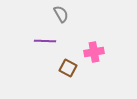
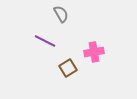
purple line: rotated 25 degrees clockwise
brown square: rotated 30 degrees clockwise
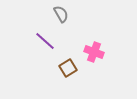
purple line: rotated 15 degrees clockwise
pink cross: rotated 30 degrees clockwise
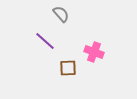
gray semicircle: rotated 12 degrees counterclockwise
brown square: rotated 30 degrees clockwise
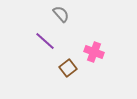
brown square: rotated 36 degrees counterclockwise
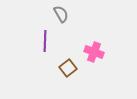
gray semicircle: rotated 12 degrees clockwise
purple line: rotated 50 degrees clockwise
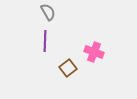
gray semicircle: moved 13 px left, 2 px up
